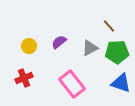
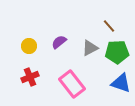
red cross: moved 6 px right, 1 px up
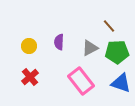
purple semicircle: rotated 49 degrees counterclockwise
red cross: rotated 18 degrees counterclockwise
pink rectangle: moved 9 px right, 3 px up
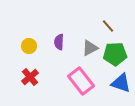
brown line: moved 1 px left
green pentagon: moved 2 px left, 2 px down
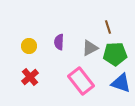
brown line: moved 1 px down; rotated 24 degrees clockwise
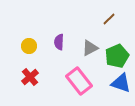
brown line: moved 1 px right, 8 px up; rotated 64 degrees clockwise
green pentagon: moved 2 px right, 2 px down; rotated 20 degrees counterclockwise
pink rectangle: moved 2 px left
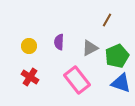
brown line: moved 2 px left, 1 px down; rotated 16 degrees counterclockwise
red cross: rotated 18 degrees counterclockwise
pink rectangle: moved 2 px left, 1 px up
